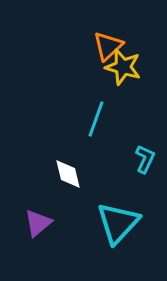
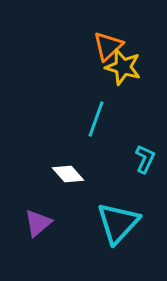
white diamond: rotated 28 degrees counterclockwise
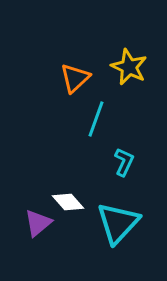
orange triangle: moved 33 px left, 32 px down
yellow star: moved 6 px right; rotated 9 degrees clockwise
cyan L-shape: moved 21 px left, 3 px down
white diamond: moved 28 px down
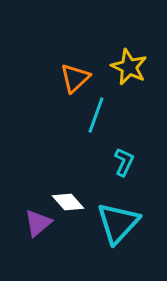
cyan line: moved 4 px up
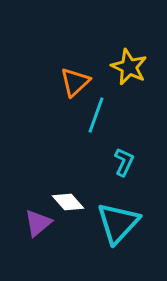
orange triangle: moved 4 px down
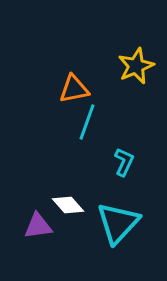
yellow star: moved 7 px right, 1 px up; rotated 24 degrees clockwise
orange triangle: moved 1 px left, 7 px down; rotated 32 degrees clockwise
cyan line: moved 9 px left, 7 px down
white diamond: moved 3 px down
purple triangle: moved 3 px down; rotated 32 degrees clockwise
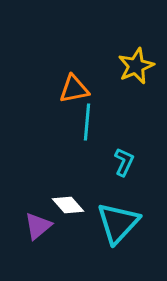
cyan line: rotated 15 degrees counterclockwise
purple triangle: rotated 32 degrees counterclockwise
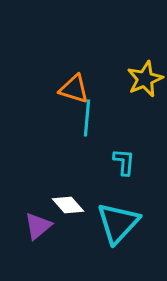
yellow star: moved 9 px right, 13 px down
orange triangle: rotated 28 degrees clockwise
cyan line: moved 4 px up
cyan L-shape: rotated 20 degrees counterclockwise
